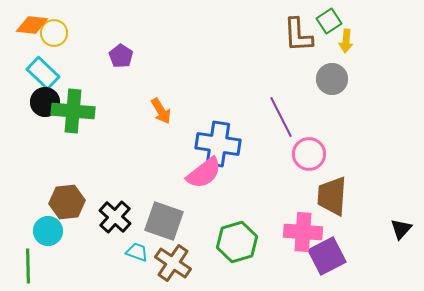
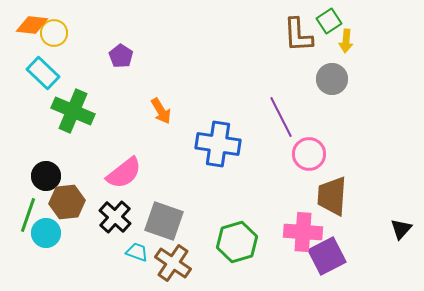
black circle: moved 1 px right, 74 px down
green cross: rotated 18 degrees clockwise
pink semicircle: moved 80 px left
cyan circle: moved 2 px left, 2 px down
green line: moved 51 px up; rotated 20 degrees clockwise
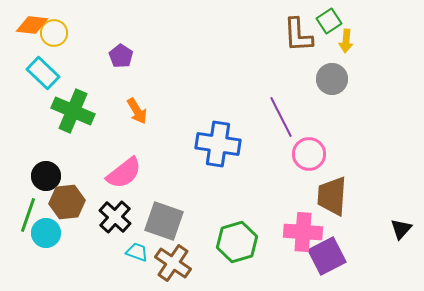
orange arrow: moved 24 px left
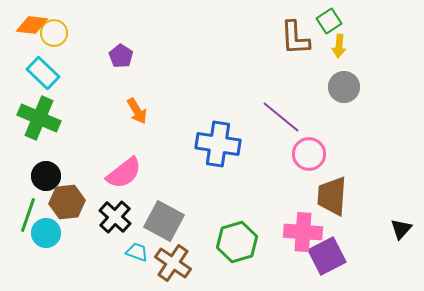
brown L-shape: moved 3 px left, 3 px down
yellow arrow: moved 7 px left, 5 px down
gray circle: moved 12 px right, 8 px down
green cross: moved 34 px left, 7 px down
purple line: rotated 24 degrees counterclockwise
gray square: rotated 9 degrees clockwise
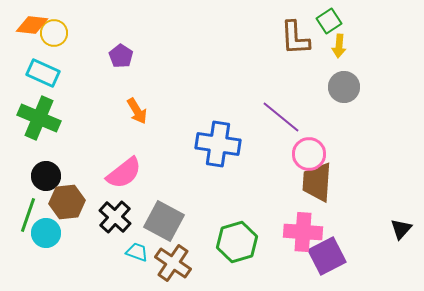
cyan rectangle: rotated 20 degrees counterclockwise
brown trapezoid: moved 15 px left, 14 px up
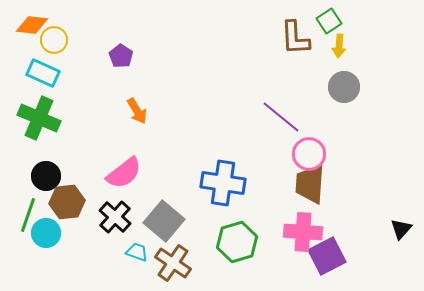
yellow circle: moved 7 px down
blue cross: moved 5 px right, 39 px down
brown trapezoid: moved 7 px left, 2 px down
gray square: rotated 12 degrees clockwise
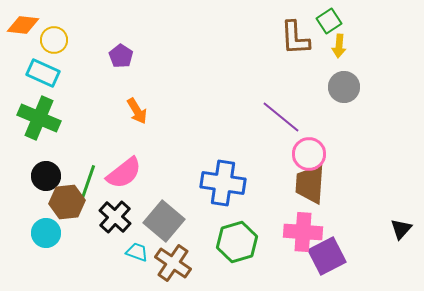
orange diamond: moved 9 px left
green line: moved 60 px right, 33 px up
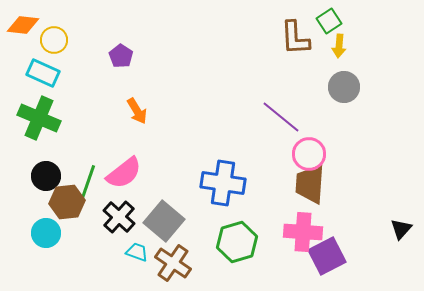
black cross: moved 4 px right
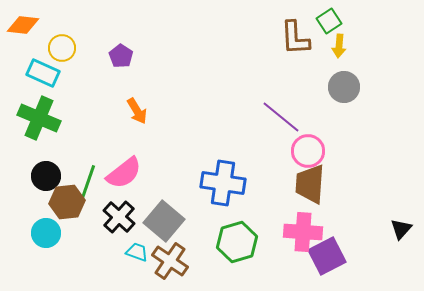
yellow circle: moved 8 px right, 8 px down
pink circle: moved 1 px left, 3 px up
brown cross: moved 3 px left, 2 px up
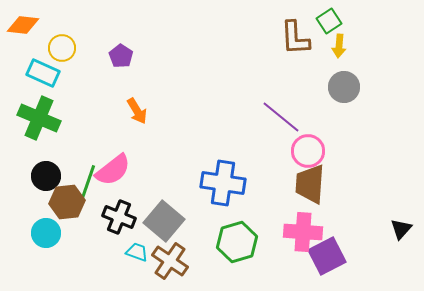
pink semicircle: moved 11 px left, 3 px up
black cross: rotated 20 degrees counterclockwise
